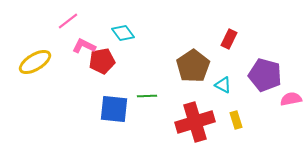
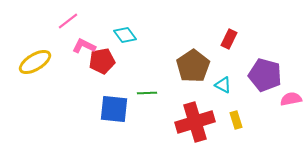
cyan diamond: moved 2 px right, 2 px down
green line: moved 3 px up
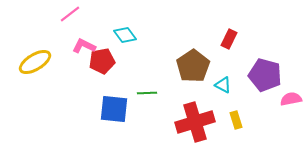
pink line: moved 2 px right, 7 px up
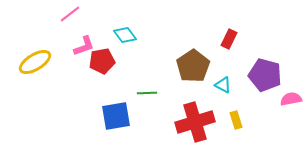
pink L-shape: rotated 135 degrees clockwise
blue square: moved 2 px right, 7 px down; rotated 16 degrees counterclockwise
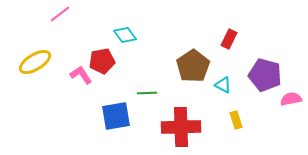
pink line: moved 10 px left
pink L-shape: moved 3 px left, 29 px down; rotated 105 degrees counterclockwise
red cross: moved 14 px left, 5 px down; rotated 15 degrees clockwise
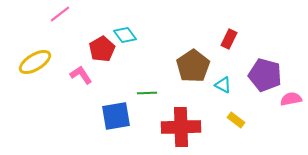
red pentagon: moved 12 px up; rotated 20 degrees counterclockwise
yellow rectangle: rotated 36 degrees counterclockwise
